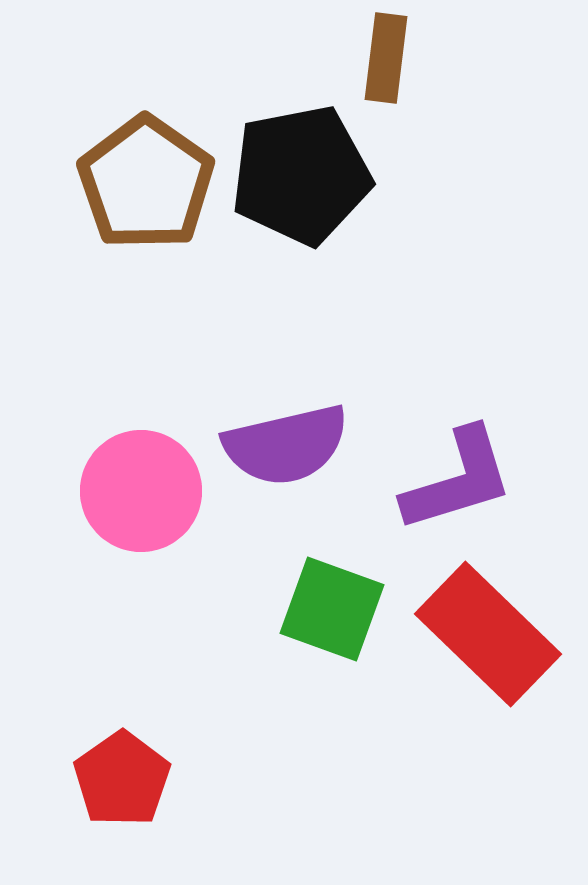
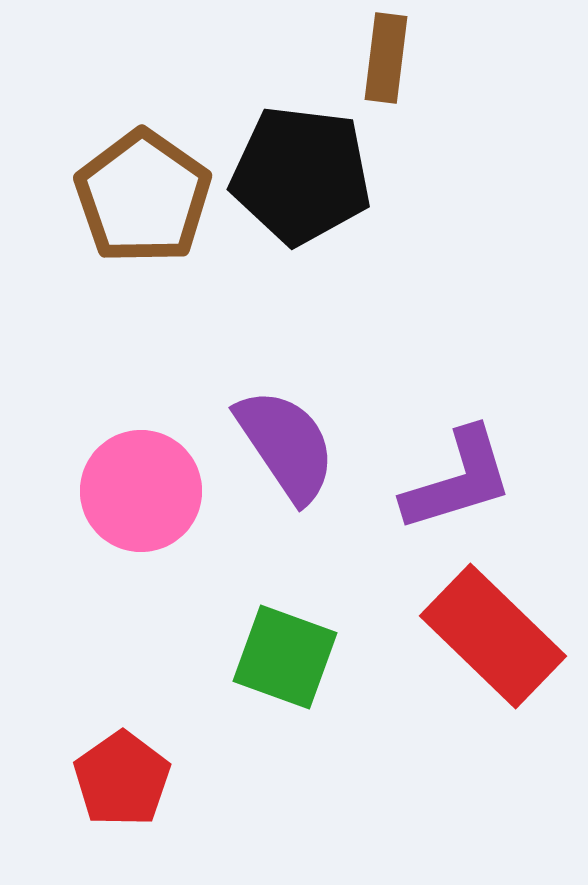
black pentagon: rotated 18 degrees clockwise
brown pentagon: moved 3 px left, 14 px down
purple semicircle: rotated 111 degrees counterclockwise
green square: moved 47 px left, 48 px down
red rectangle: moved 5 px right, 2 px down
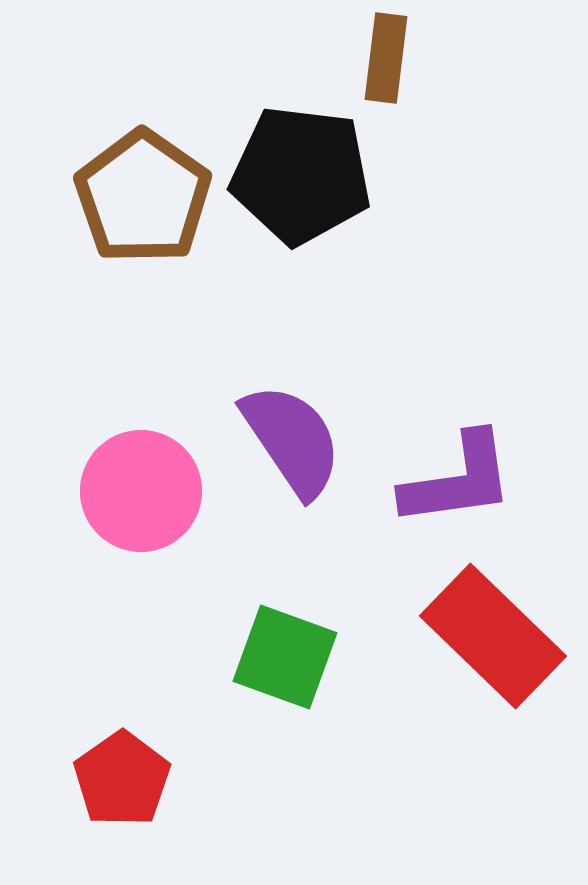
purple semicircle: moved 6 px right, 5 px up
purple L-shape: rotated 9 degrees clockwise
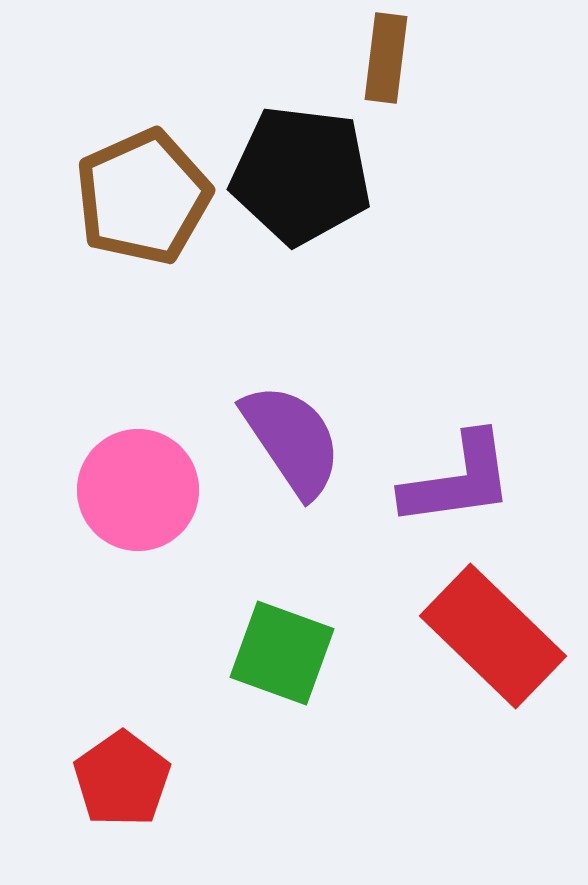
brown pentagon: rotated 13 degrees clockwise
pink circle: moved 3 px left, 1 px up
green square: moved 3 px left, 4 px up
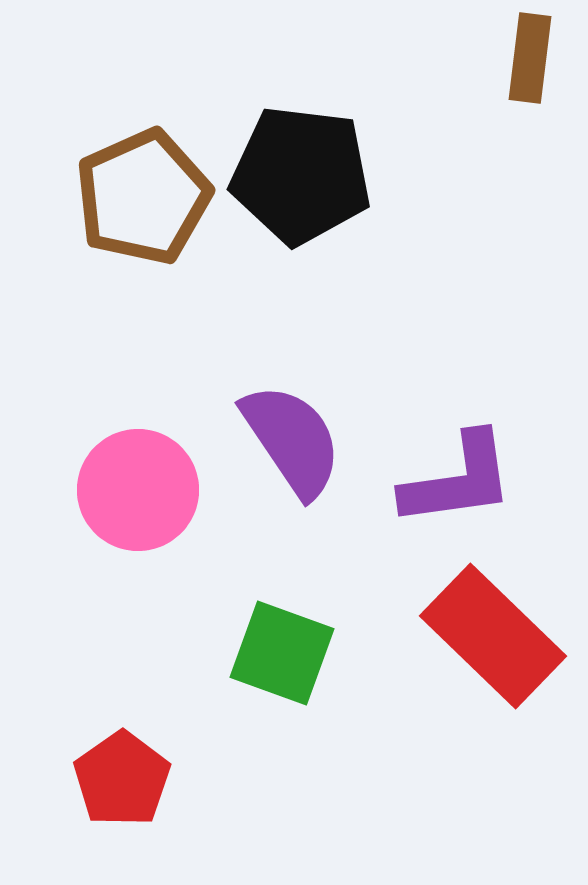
brown rectangle: moved 144 px right
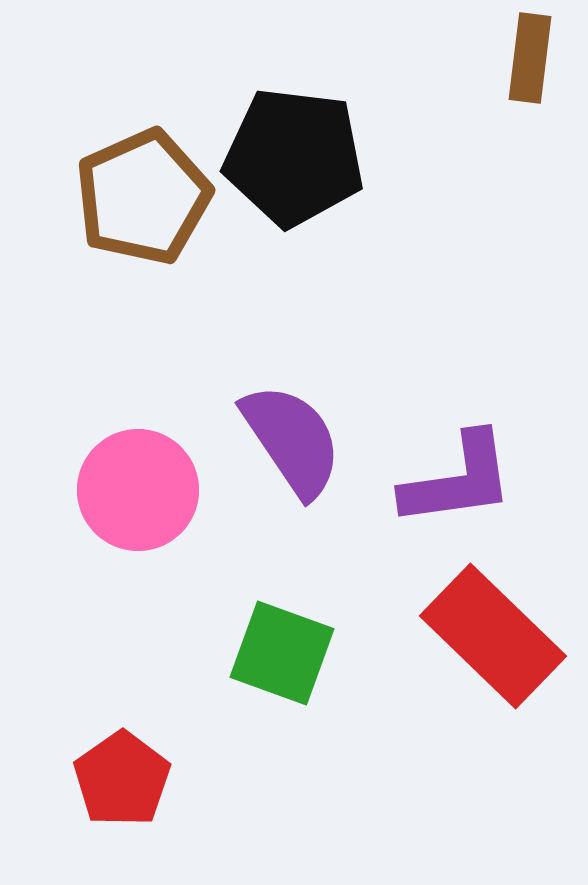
black pentagon: moved 7 px left, 18 px up
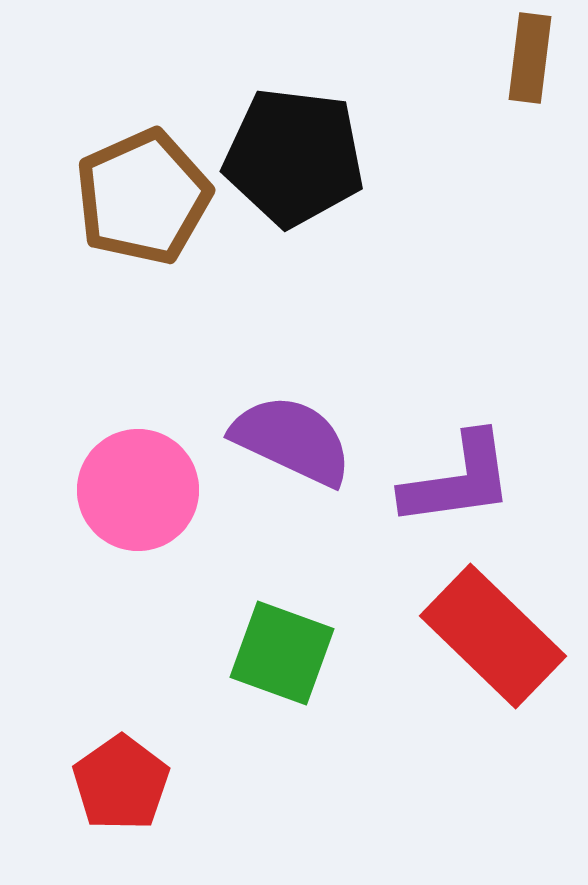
purple semicircle: rotated 31 degrees counterclockwise
red pentagon: moved 1 px left, 4 px down
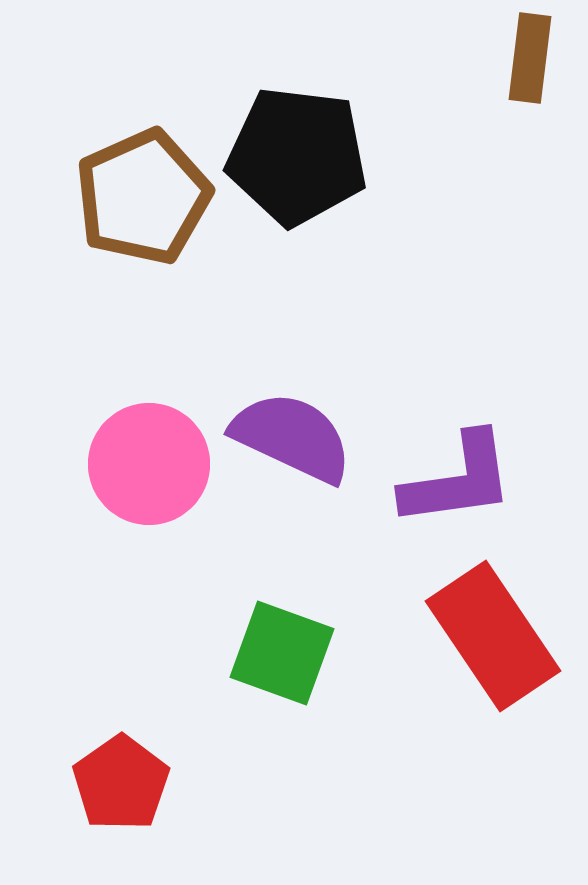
black pentagon: moved 3 px right, 1 px up
purple semicircle: moved 3 px up
pink circle: moved 11 px right, 26 px up
red rectangle: rotated 12 degrees clockwise
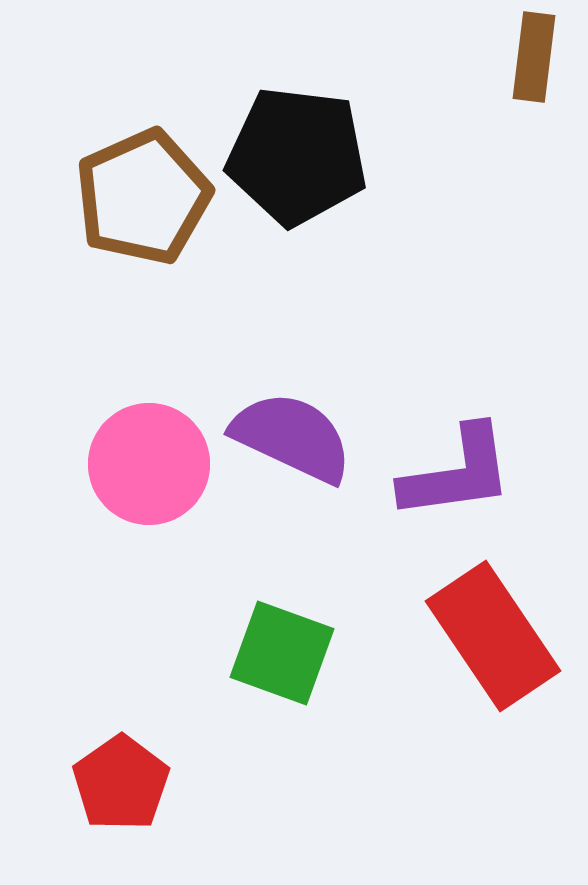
brown rectangle: moved 4 px right, 1 px up
purple L-shape: moved 1 px left, 7 px up
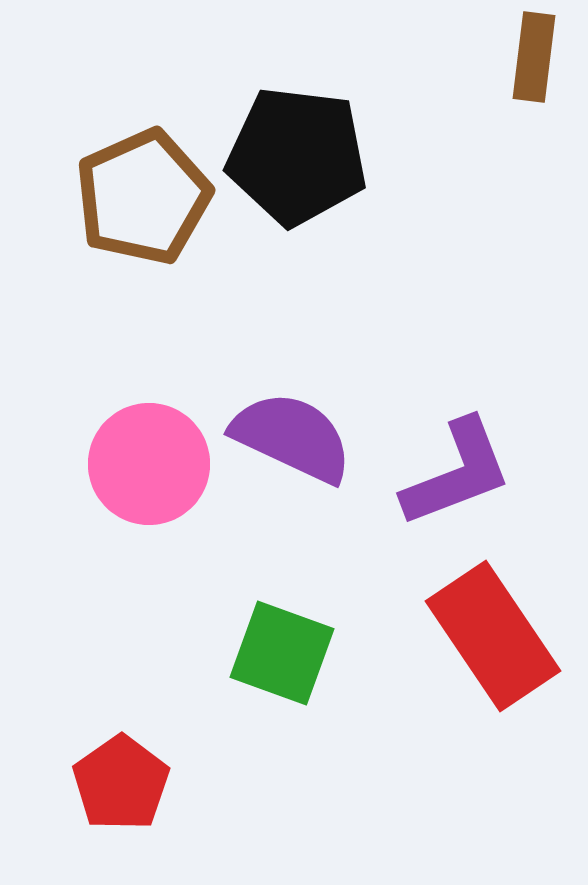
purple L-shape: rotated 13 degrees counterclockwise
